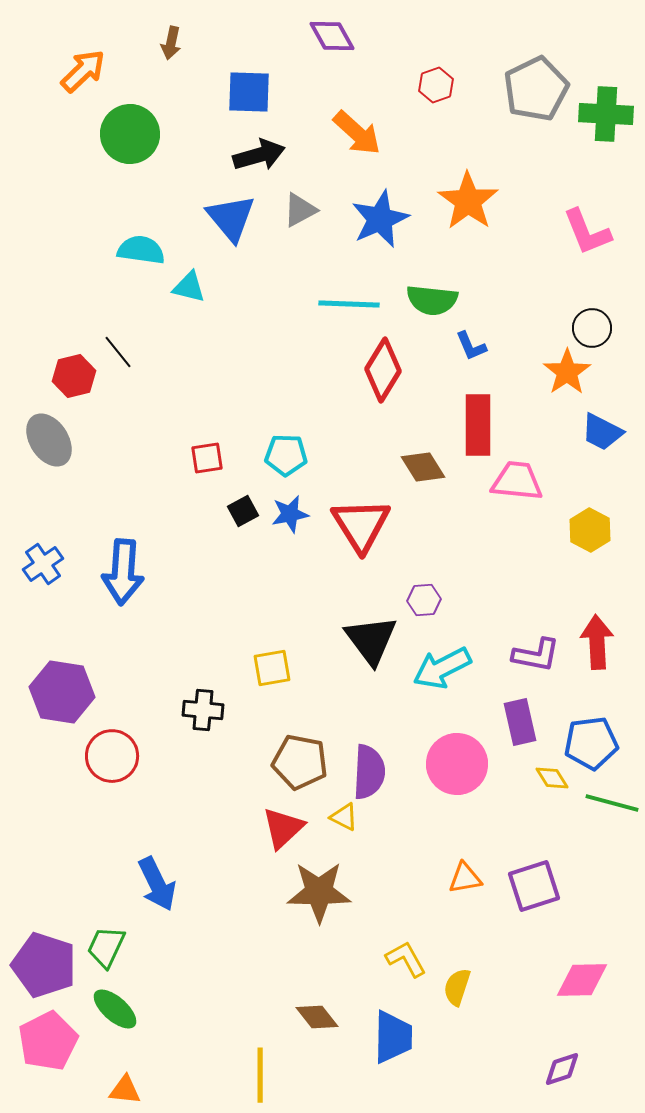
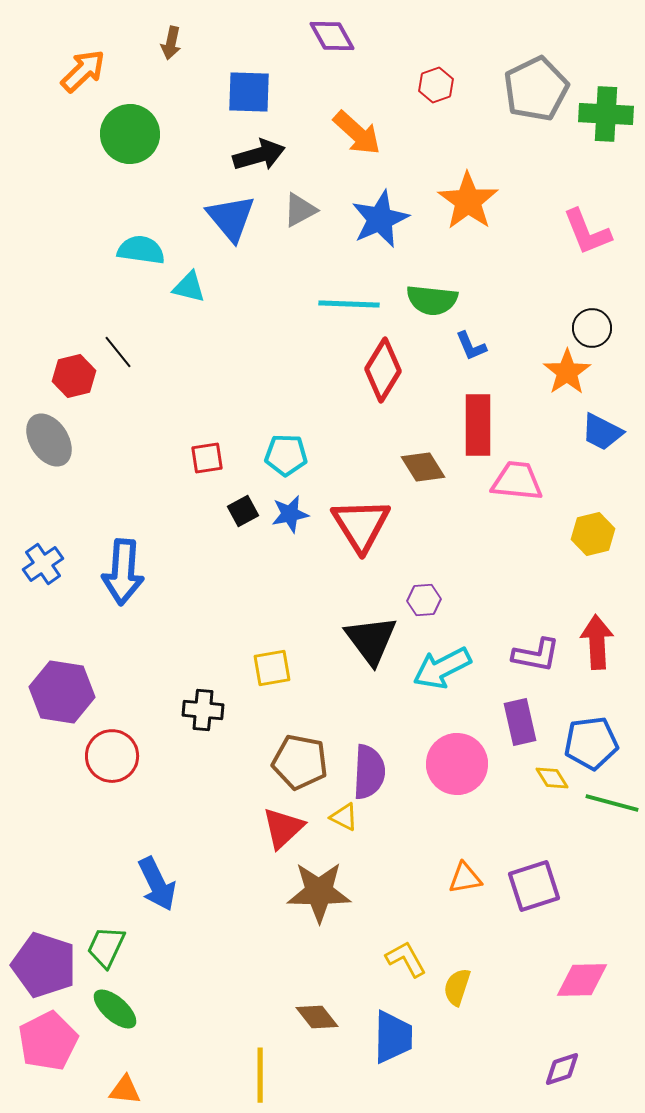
yellow hexagon at (590, 530): moved 3 px right, 4 px down; rotated 18 degrees clockwise
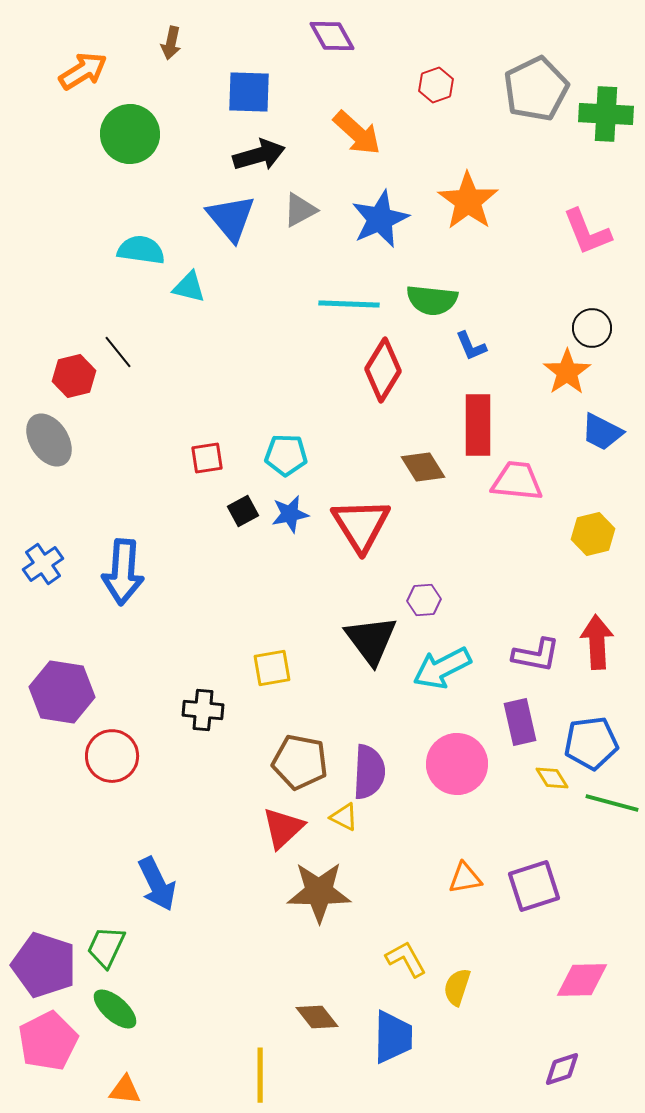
orange arrow at (83, 71): rotated 12 degrees clockwise
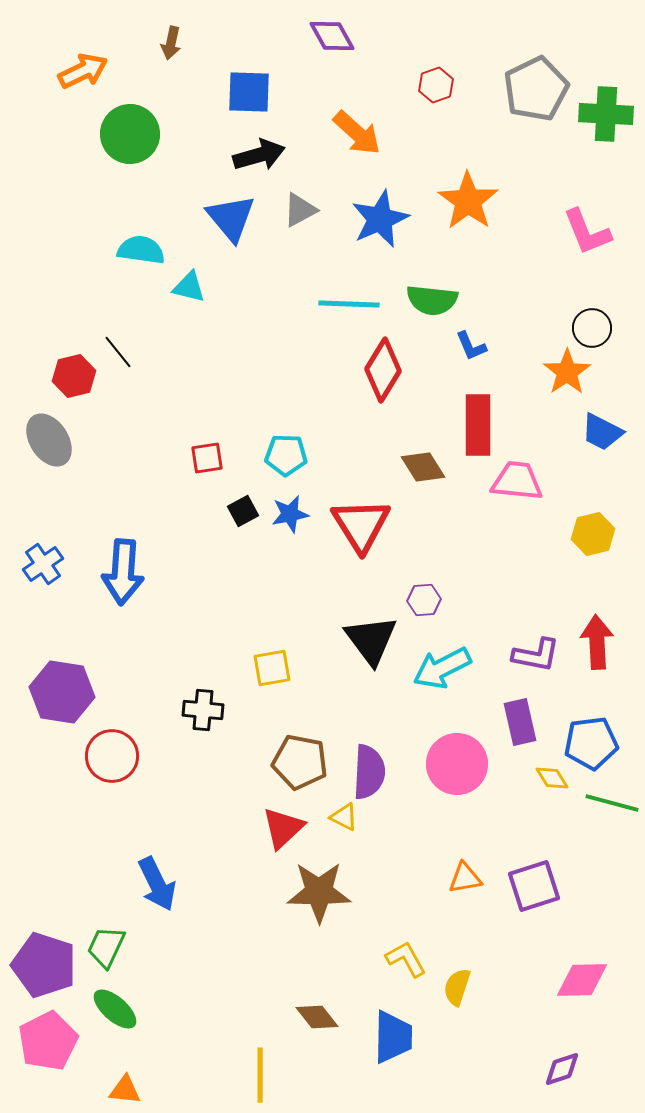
orange arrow at (83, 71): rotated 6 degrees clockwise
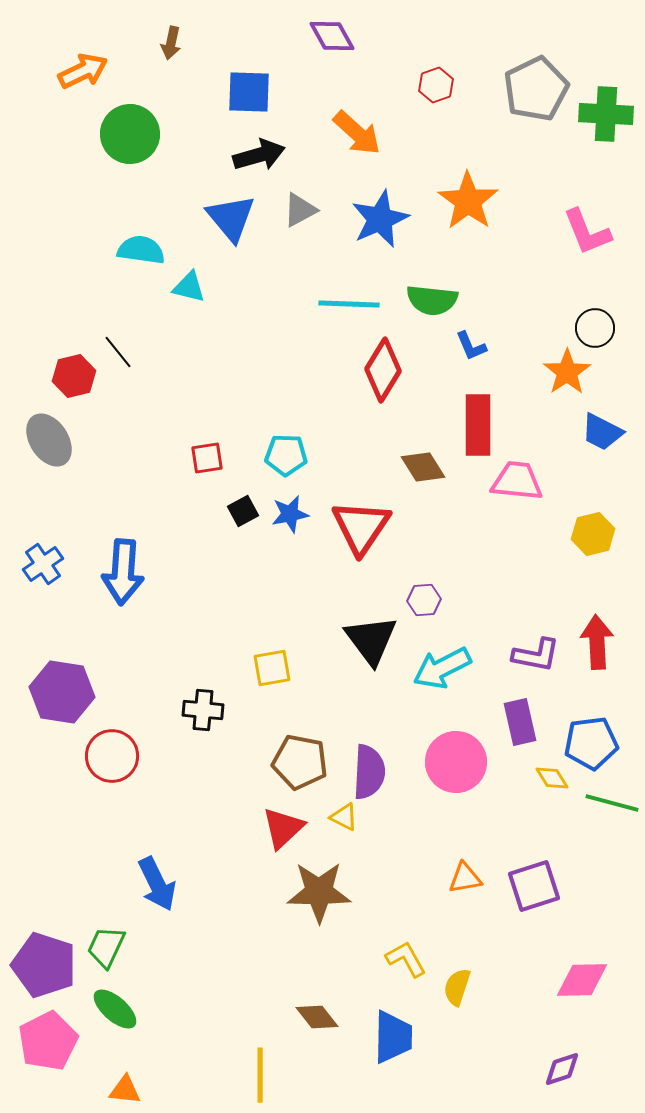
black circle at (592, 328): moved 3 px right
red triangle at (361, 525): moved 2 px down; rotated 6 degrees clockwise
pink circle at (457, 764): moved 1 px left, 2 px up
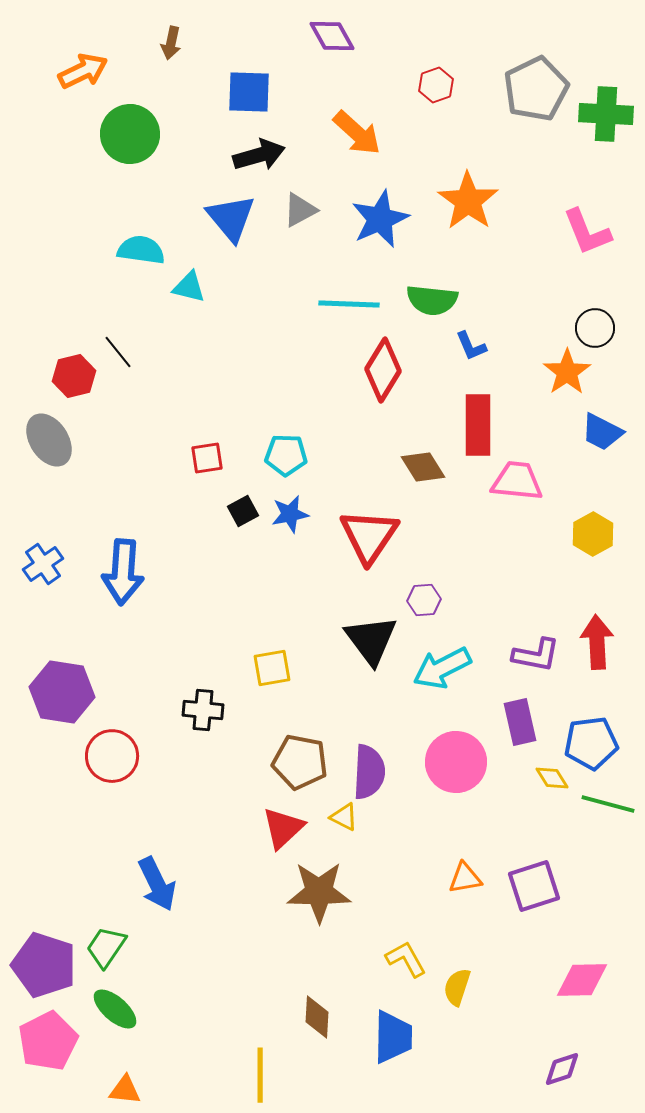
red triangle at (361, 527): moved 8 px right, 9 px down
yellow hexagon at (593, 534): rotated 15 degrees counterclockwise
green line at (612, 803): moved 4 px left, 1 px down
green trapezoid at (106, 947): rotated 9 degrees clockwise
brown diamond at (317, 1017): rotated 42 degrees clockwise
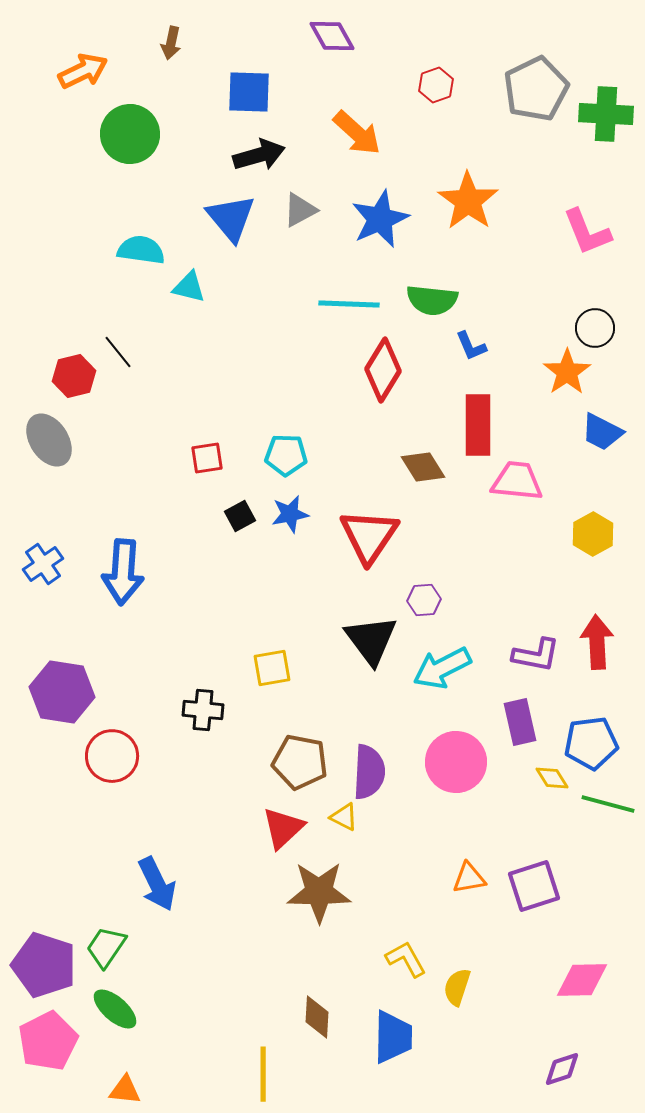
black square at (243, 511): moved 3 px left, 5 px down
orange triangle at (465, 878): moved 4 px right
yellow line at (260, 1075): moved 3 px right, 1 px up
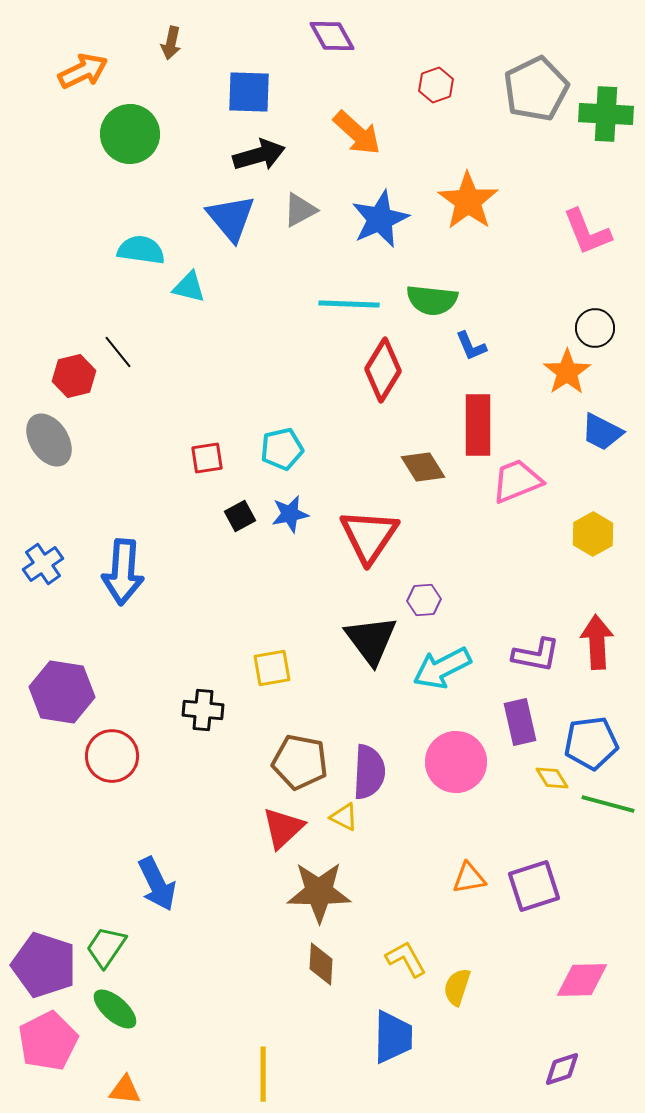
cyan pentagon at (286, 455): moved 4 px left, 6 px up; rotated 15 degrees counterclockwise
pink trapezoid at (517, 481): rotated 28 degrees counterclockwise
brown diamond at (317, 1017): moved 4 px right, 53 px up
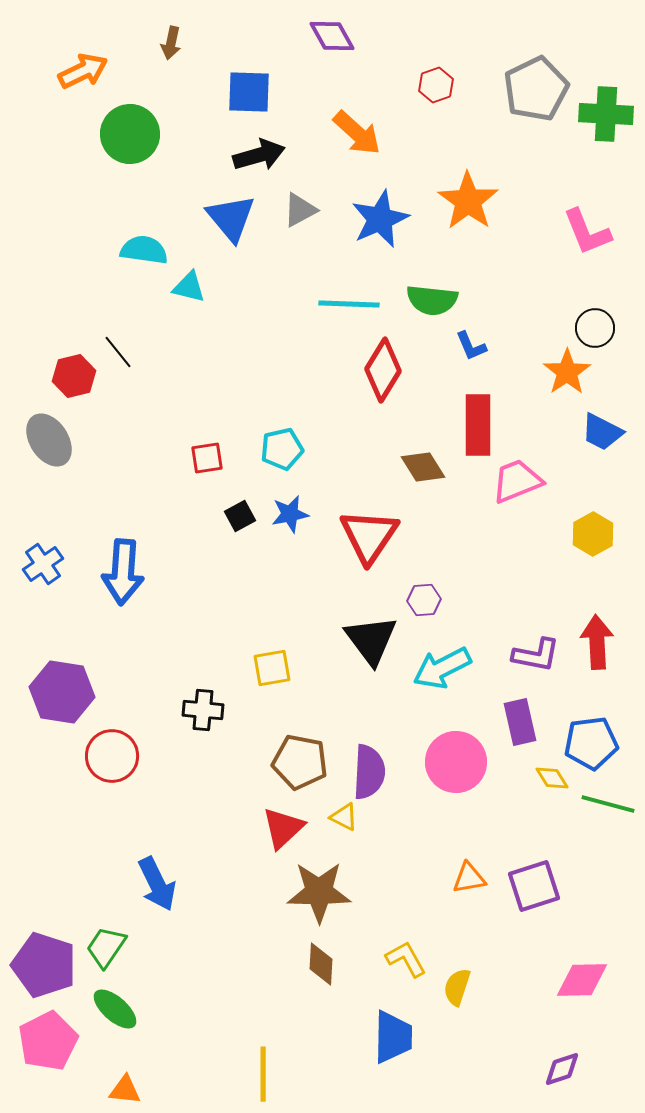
cyan semicircle at (141, 250): moved 3 px right
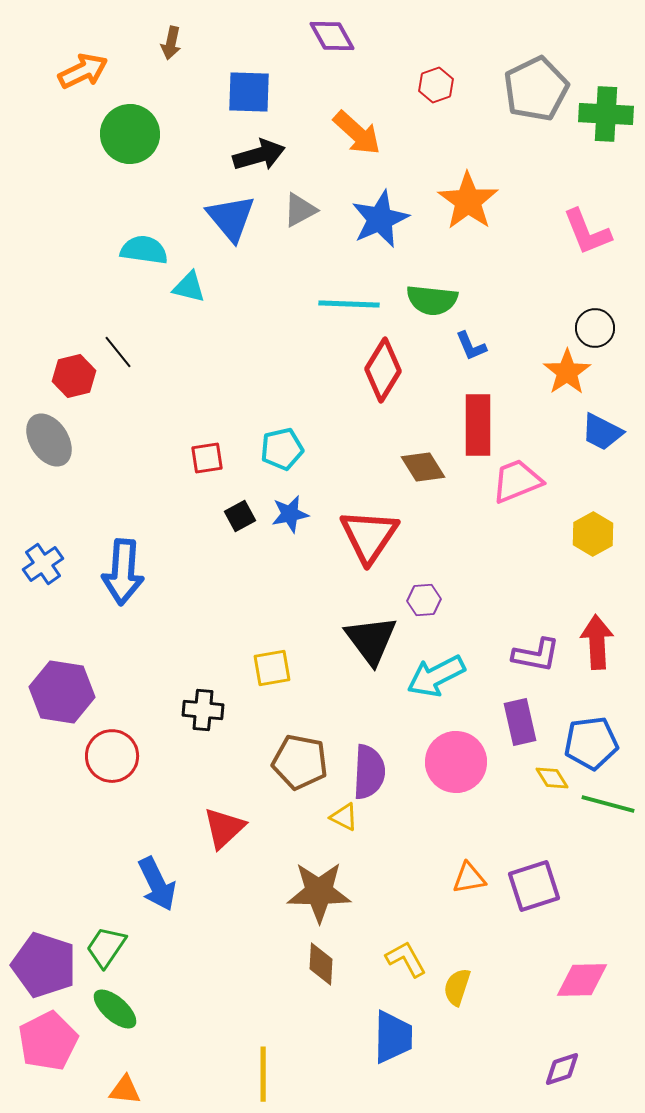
cyan arrow at (442, 668): moved 6 px left, 8 px down
red triangle at (283, 828): moved 59 px left
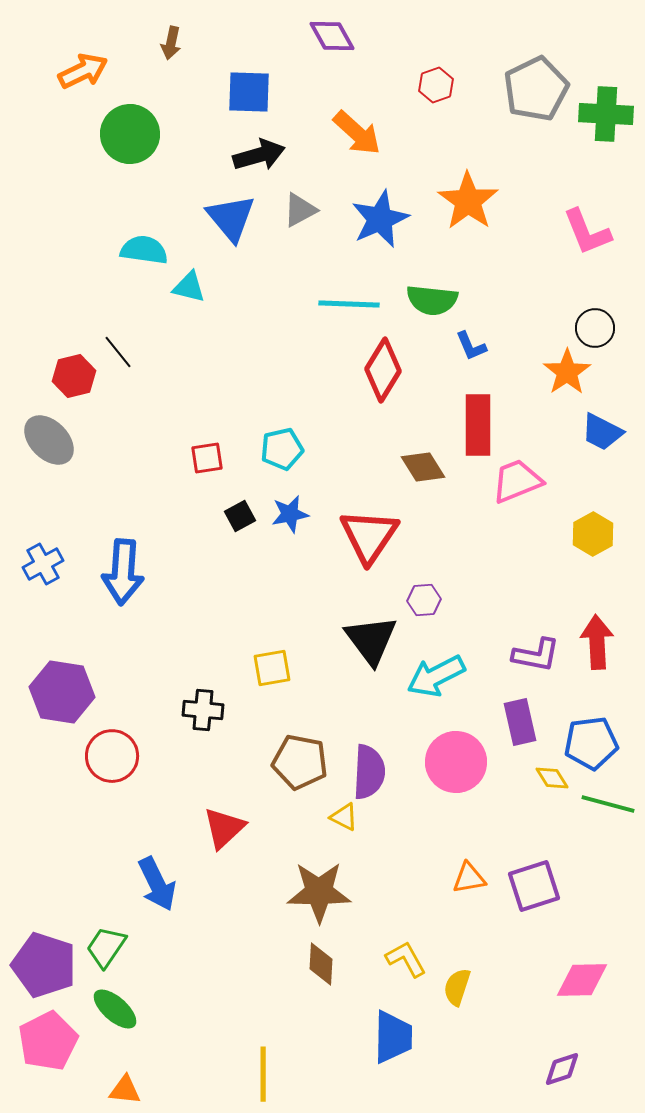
gray ellipse at (49, 440): rotated 12 degrees counterclockwise
blue cross at (43, 564): rotated 6 degrees clockwise
